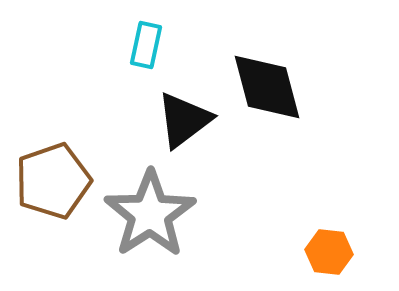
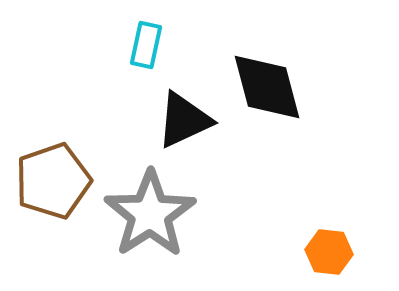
black triangle: rotated 12 degrees clockwise
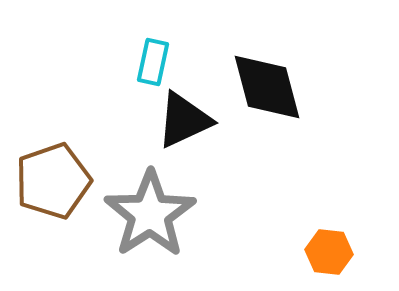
cyan rectangle: moved 7 px right, 17 px down
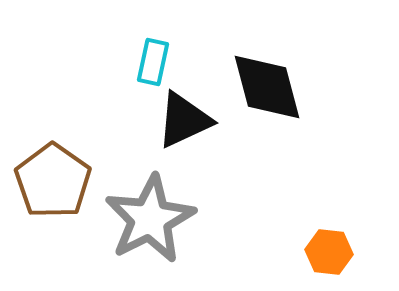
brown pentagon: rotated 18 degrees counterclockwise
gray star: moved 5 px down; rotated 6 degrees clockwise
